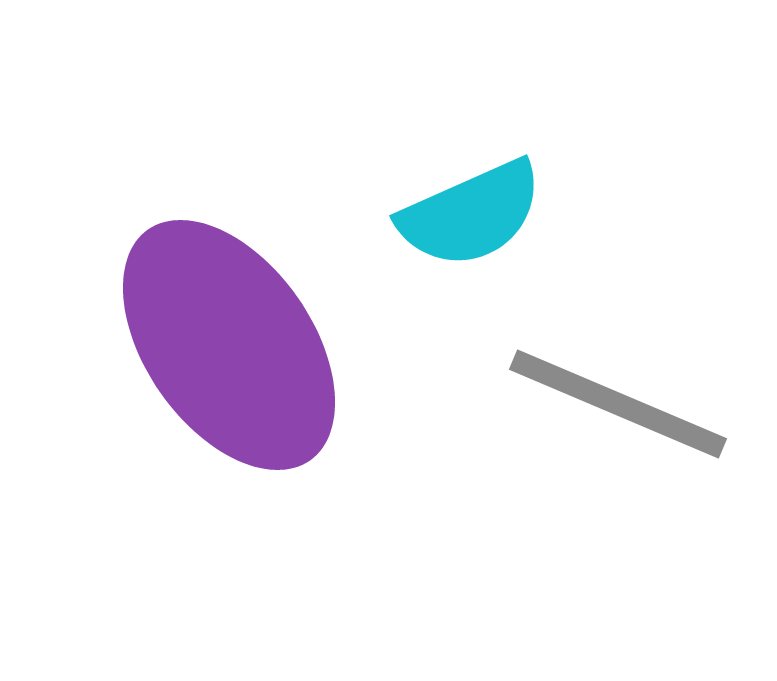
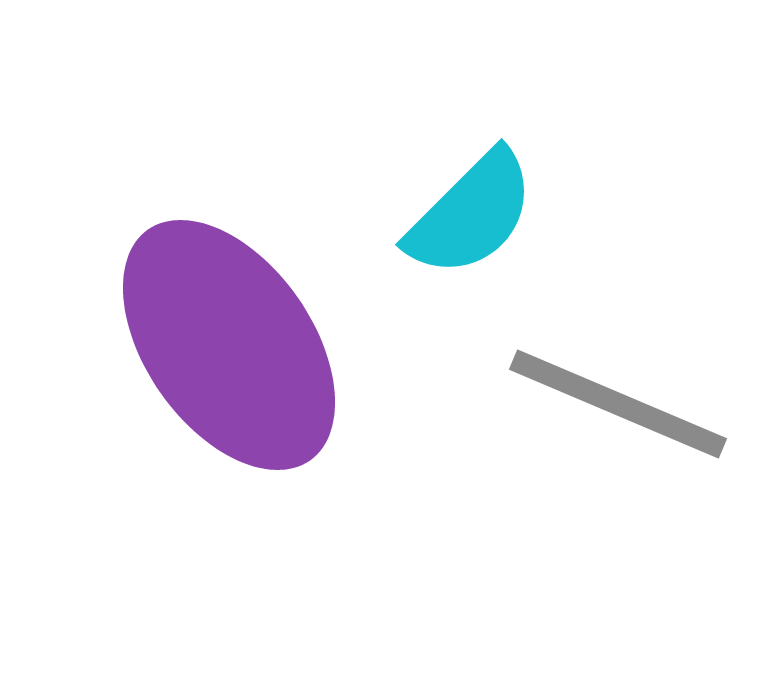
cyan semicircle: rotated 21 degrees counterclockwise
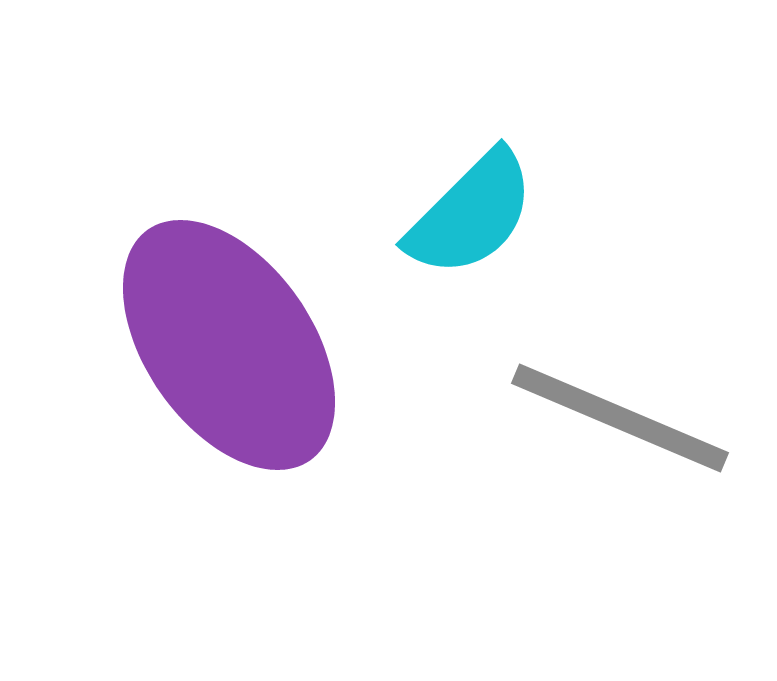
gray line: moved 2 px right, 14 px down
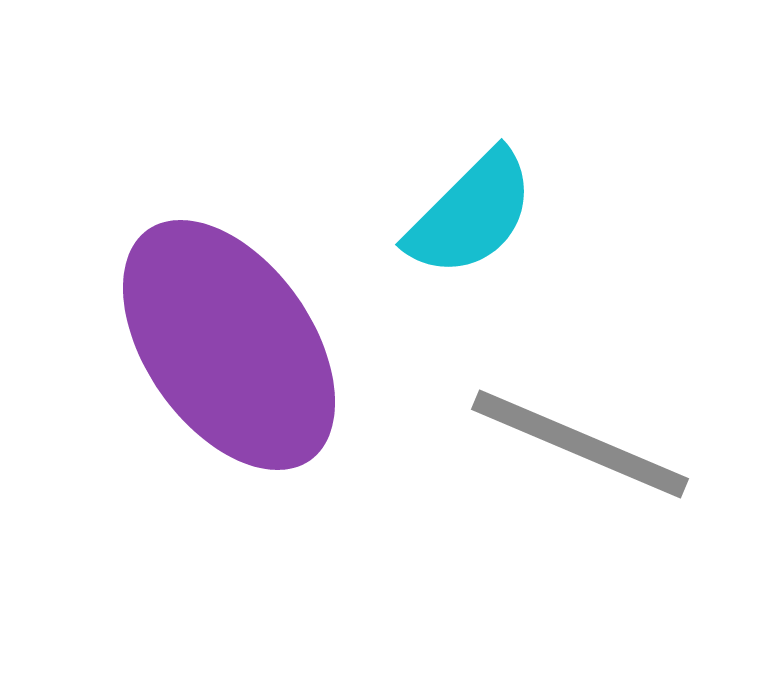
gray line: moved 40 px left, 26 px down
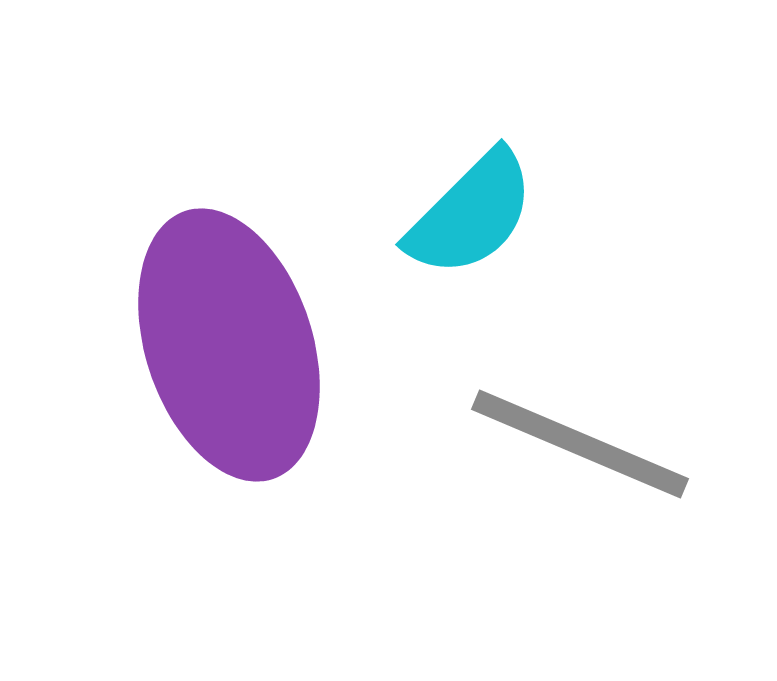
purple ellipse: rotated 17 degrees clockwise
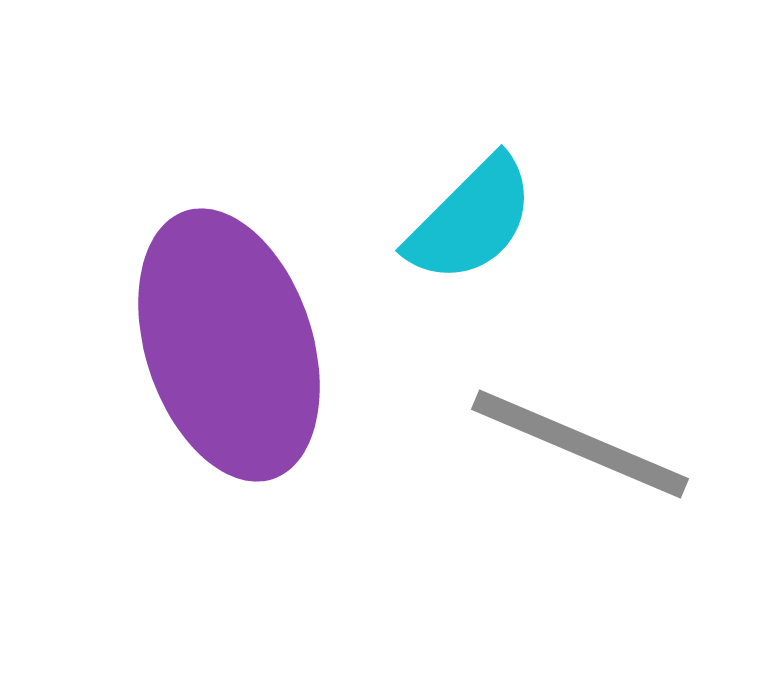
cyan semicircle: moved 6 px down
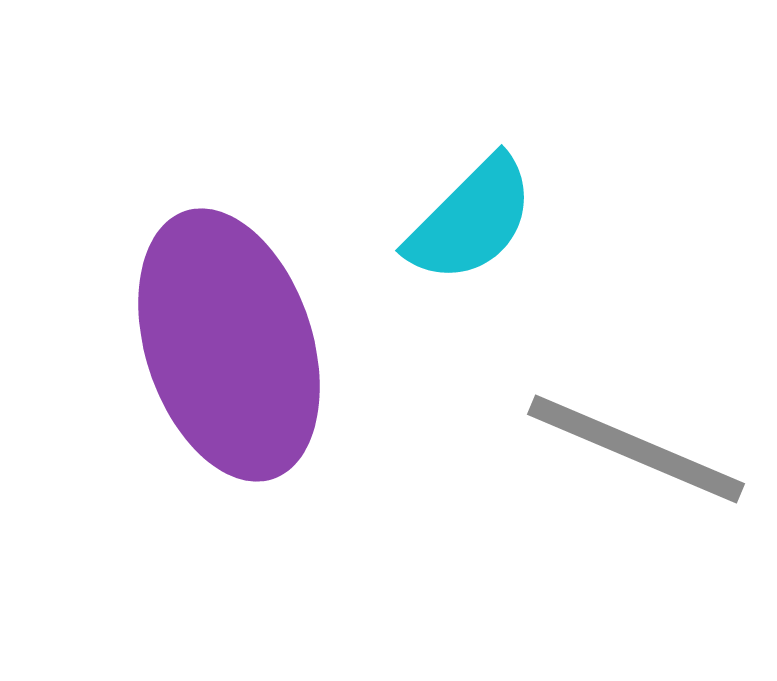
gray line: moved 56 px right, 5 px down
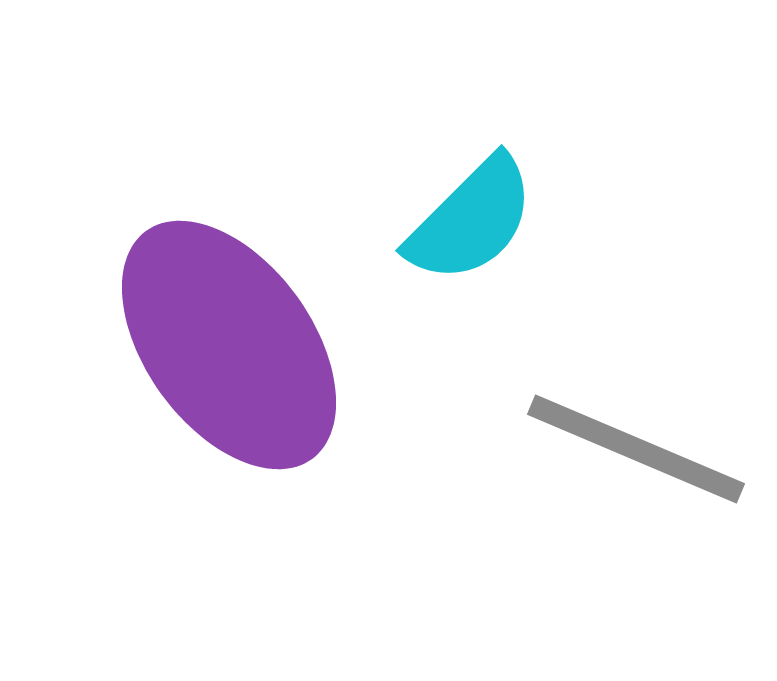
purple ellipse: rotated 18 degrees counterclockwise
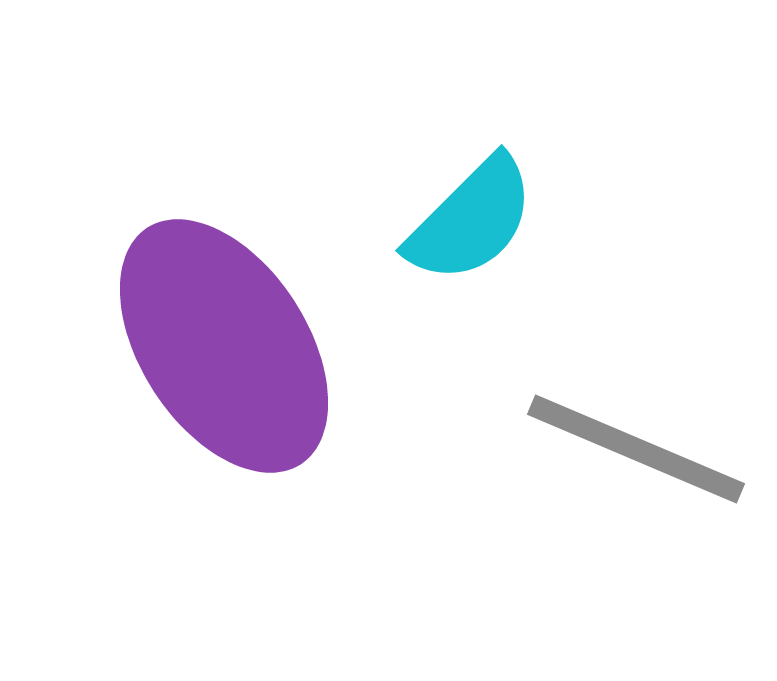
purple ellipse: moved 5 px left, 1 px down; rotated 3 degrees clockwise
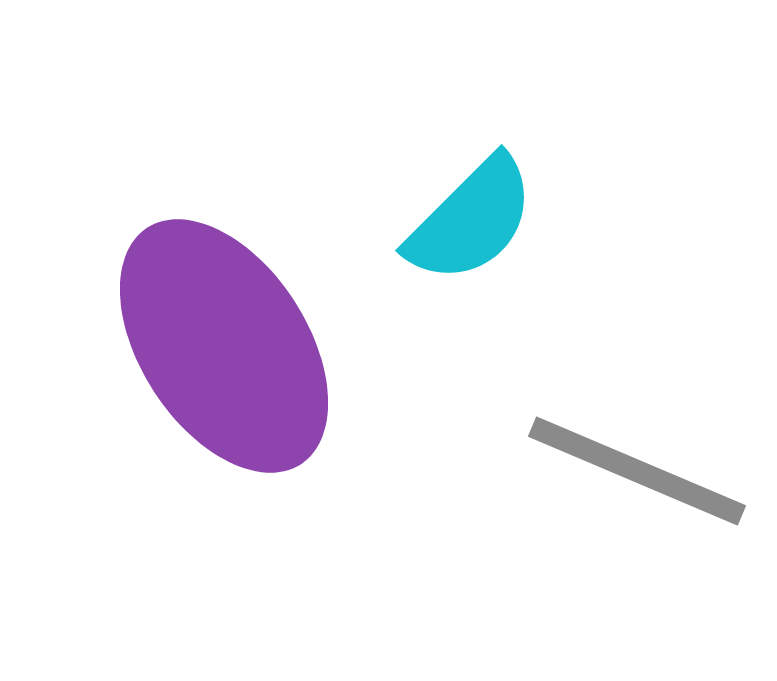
gray line: moved 1 px right, 22 px down
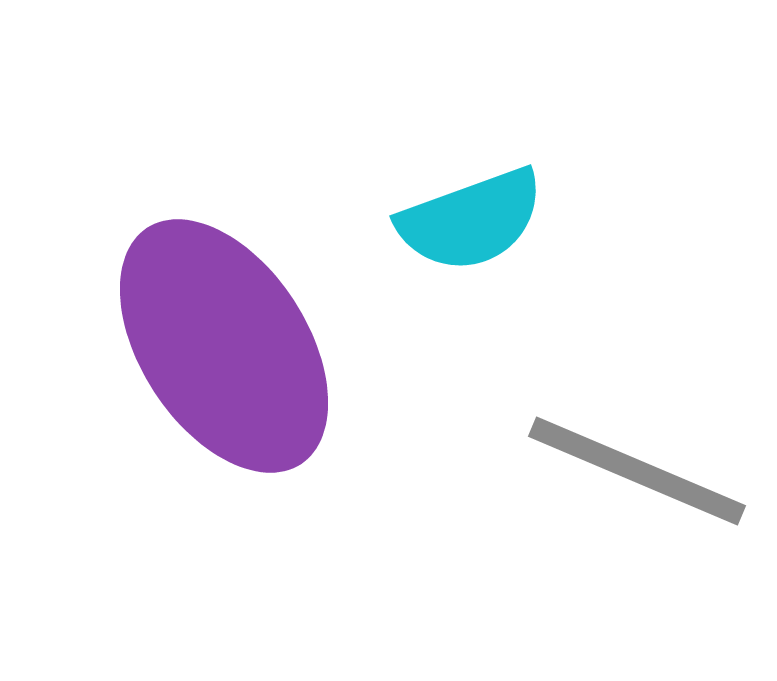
cyan semicircle: rotated 25 degrees clockwise
